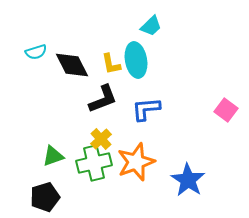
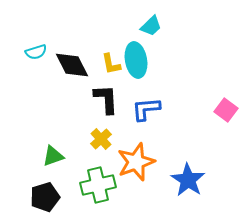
black L-shape: moved 3 px right; rotated 72 degrees counterclockwise
green cross: moved 4 px right, 22 px down
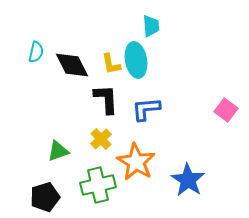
cyan trapezoid: rotated 50 degrees counterclockwise
cyan semicircle: rotated 60 degrees counterclockwise
green triangle: moved 5 px right, 5 px up
orange star: rotated 21 degrees counterclockwise
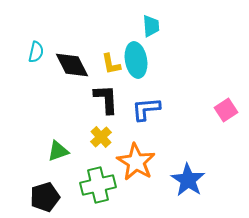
pink square: rotated 20 degrees clockwise
yellow cross: moved 2 px up
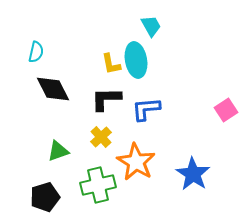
cyan trapezoid: rotated 25 degrees counterclockwise
black diamond: moved 19 px left, 24 px down
black L-shape: rotated 88 degrees counterclockwise
blue star: moved 5 px right, 6 px up
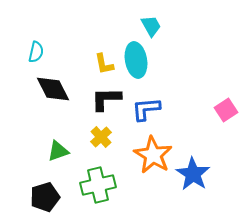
yellow L-shape: moved 7 px left
orange star: moved 17 px right, 7 px up
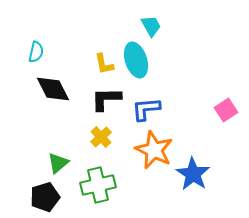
cyan ellipse: rotated 8 degrees counterclockwise
green triangle: moved 12 px down; rotated 20 degrees counterclockwise
orange star: moved 1 px right, 5 px up; rotated 6 degrees counterclockwise
